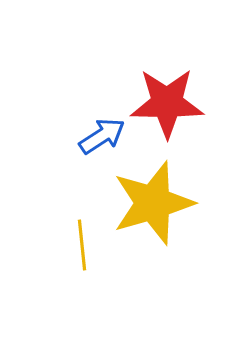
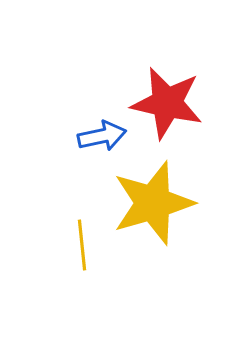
red star: rotated 12 degrees clockwise
blue arrow: rotated 21 degrees clockwise
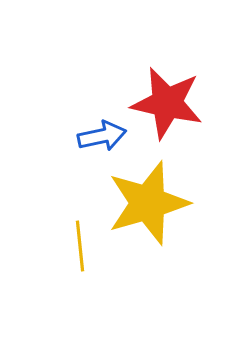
yellow star: moved 5 px left
yellow line: moved 2 px left, 1 px down
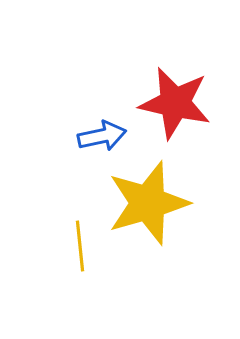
red star: moved 8 px right
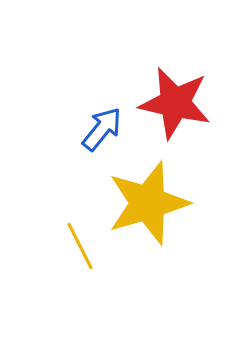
blue arrow: moved 7 px up; rotated 39 degrees counterclockwise
yellow line: rotated 21 degrees counterclockwise
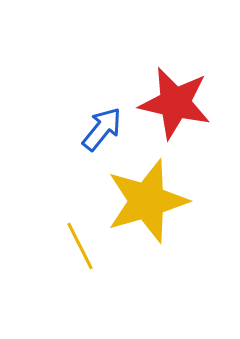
yellow star: moved 1 px left, 2 px up
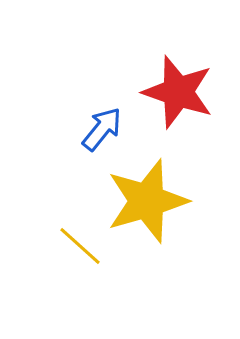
red star: moved 3 px right, 11 px up; rotated 6 degrees clockwise
yellow line: rotated 21 degrees counterclockwise
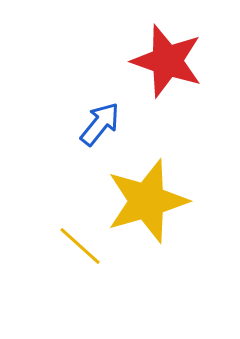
red star: moved 11 px left, 31 px up
blue arrow: moved 2 px left, 5 px up
